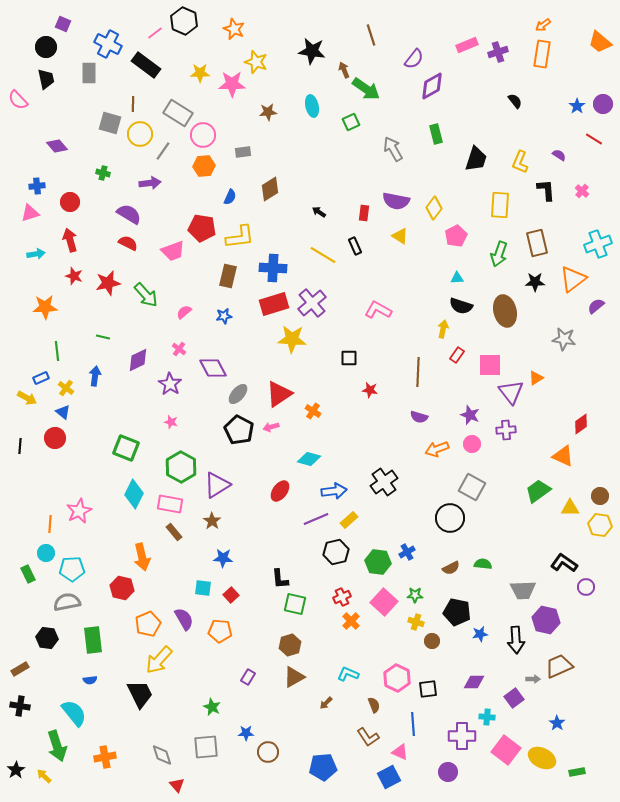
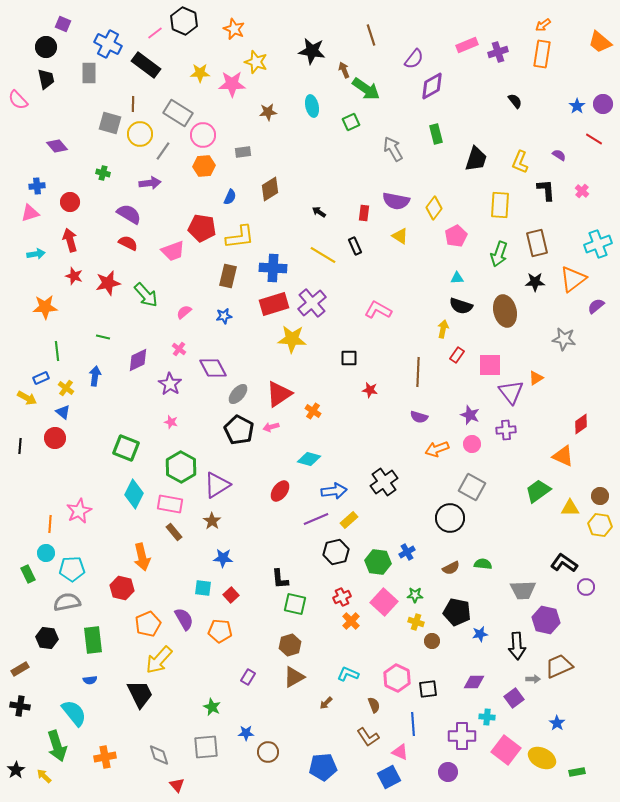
black arrow at (516, 640): moved 1 px right, 6 px down
gray diamond at (162, 755): moved 3 px left
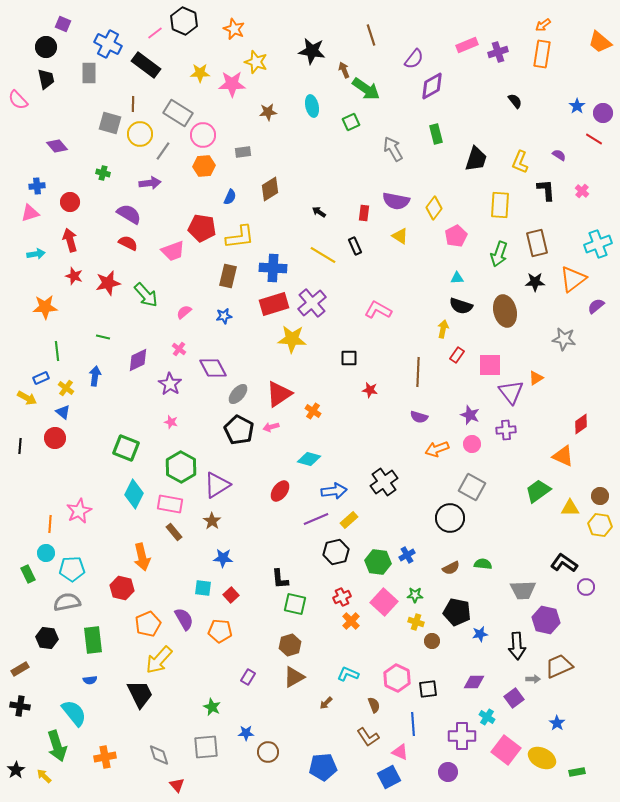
purple circle at (603, 104): moved 9 px down
blue cross at (407, 552): moved 3 px down
cyan cross at (487, 717): rotated 28 degrees clockwise
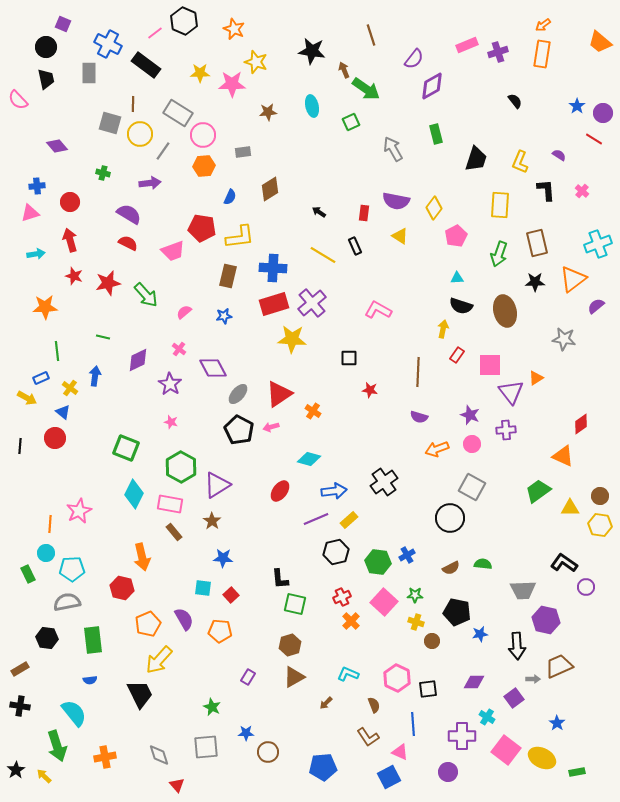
yellow cross at (66, 388): moved 4 px right
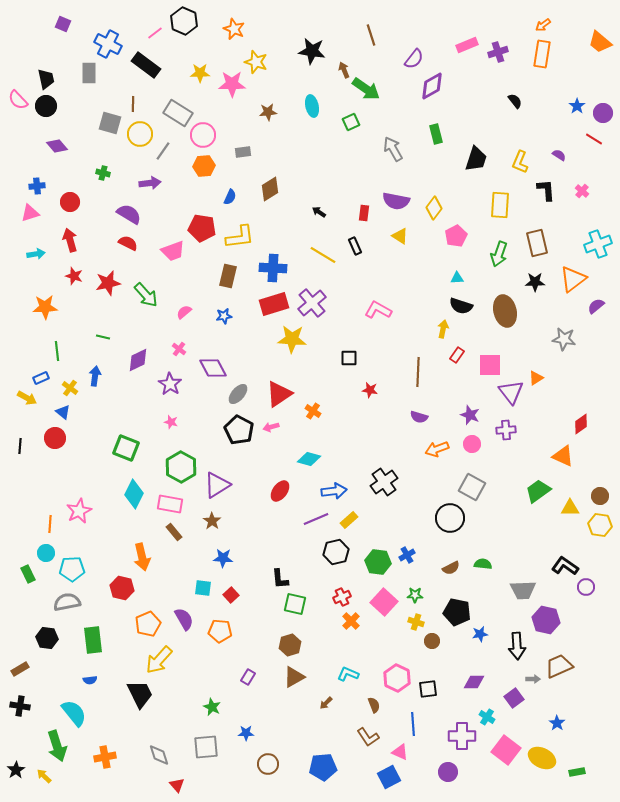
black circle at (46, 47): moved 59 px down
black L-shape at (564, 563): moved 1 px right, 3 px down
brown circle at (268, 752): moved 12 px down
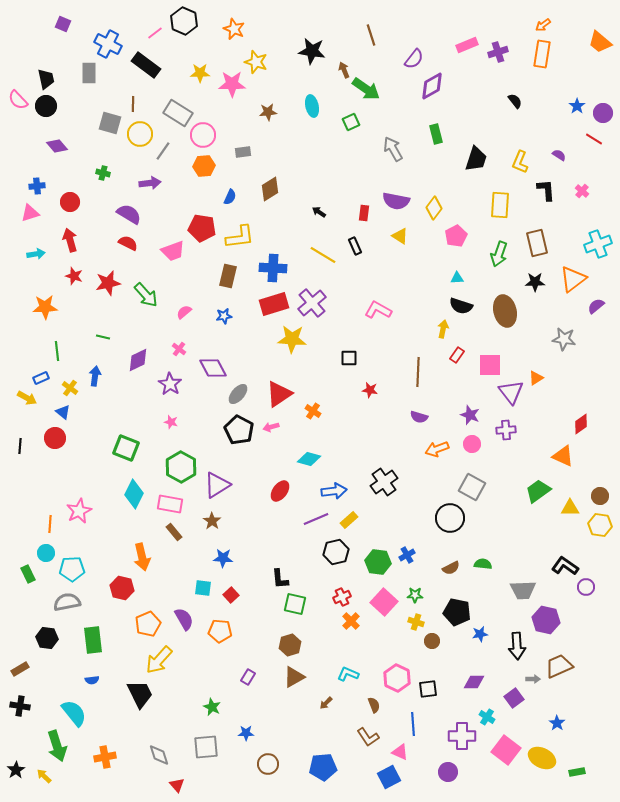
blue semicircle at (90, 680): moved 2 px right
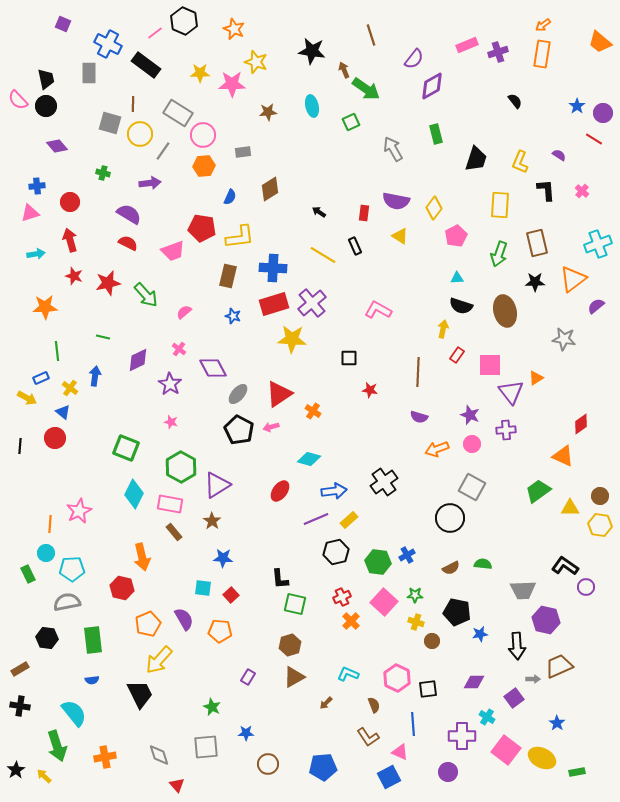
blue star at (224, 316): moved 9 px right; rotated 28 degrees clockwise
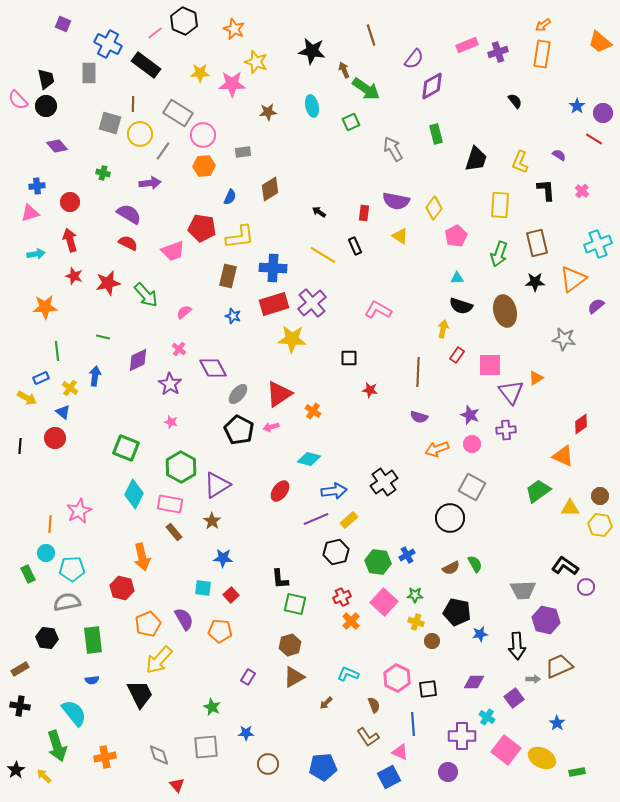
green semicircle at (483, 564): moved 8 px left; rotated 54 degrees clockwise
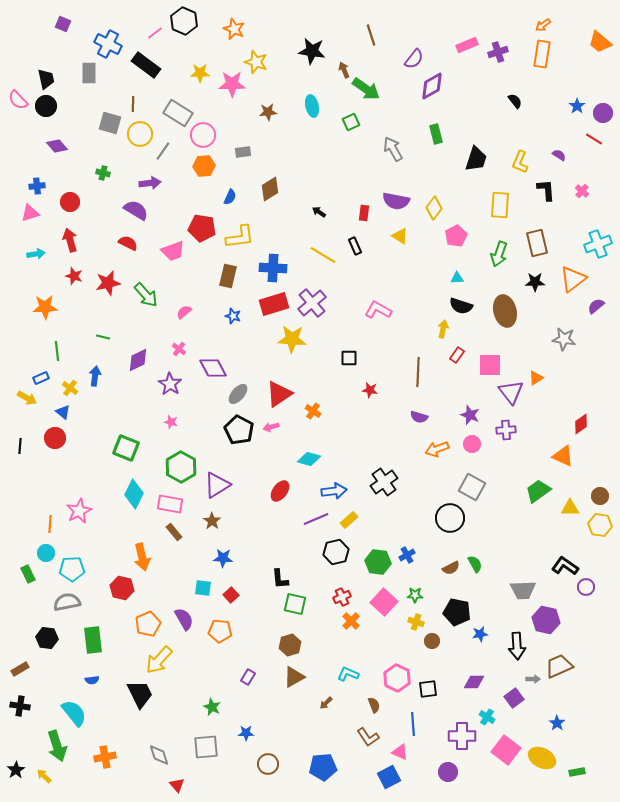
purple semicircle at (129, 214): moved 7 px right, 4 px up
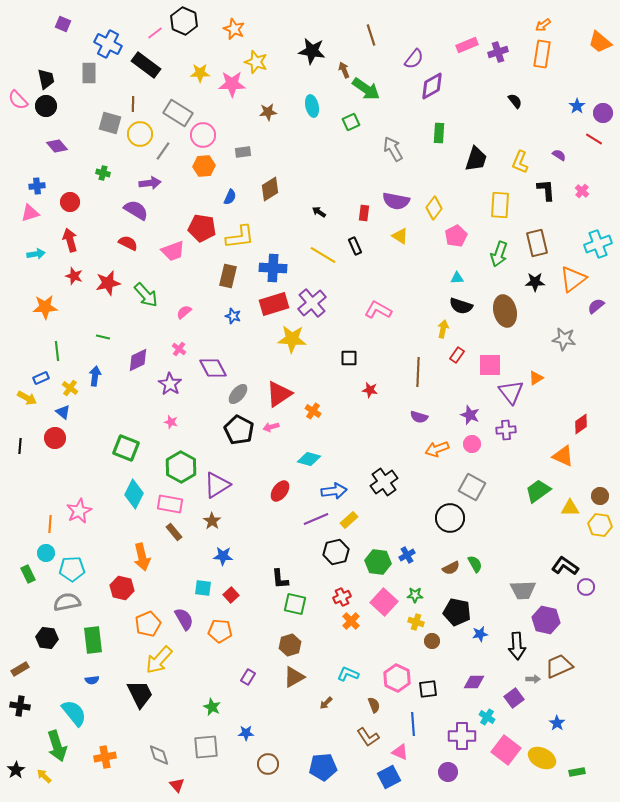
green rectangle at (436, 134): moved 3 px right, 1 px up; rotated 18 degrees clockwise
blue star at (223, 558): moved 2 px up
